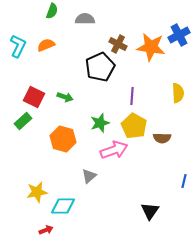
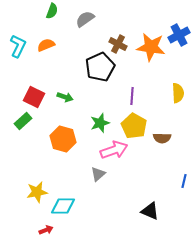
gray semicircle: rotated 36 degrees counterclockwise
gray triangle: moved 9 px right, 2 px up
black triangle: rotated 42 degrees counterclockwise
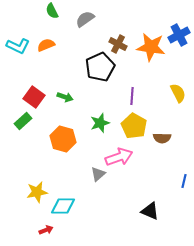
green semicircle: rotated 133 degrees clockwise
cyan L-shape: rotated 90 degrees clockwise
yellow semicircle: rotated 24 degrees counterclockwise
red square: rotated 10 degrees clockwise
pink arrow: moved 5 px right, 7 px down
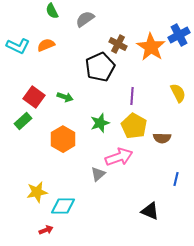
orange star: rotated 24 degrees clockwise
orange hexagon: rotated 15 degrees clockwise
blue line: moved 8 px left, 2 px up
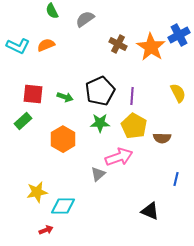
black pentagon: moved 24 px down
red square: moved 1 px left, 3 px up; rotated 30 degrees counterclockwise
green star: rotated 18 degrees clockwise
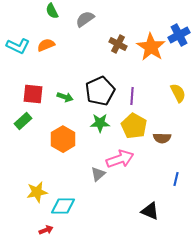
pink arrow: moved 1 px right, 2 px down
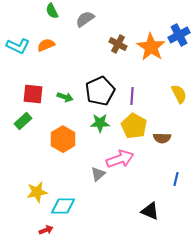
yellow semicircle: moved 1 px right, 1 px down
